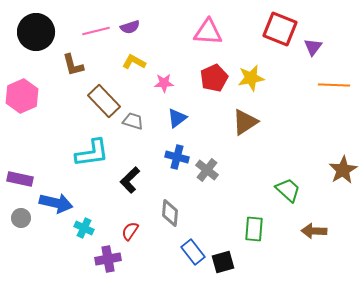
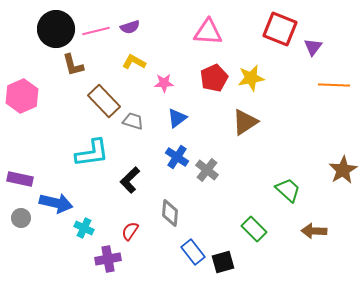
black circle: moved 20 px right, 3 px up
blue cross: rotated 20 degrees clockwise
green rectangle: rotated 50 degrees counterclockwise
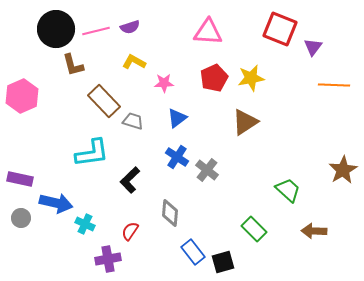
cyan cross: moved 1 px right, 4 px up
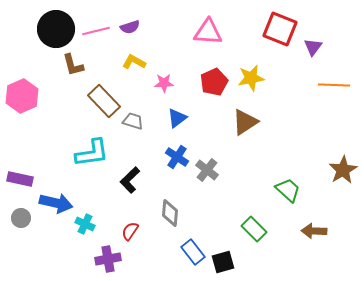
red pentagon: moved 4 px down
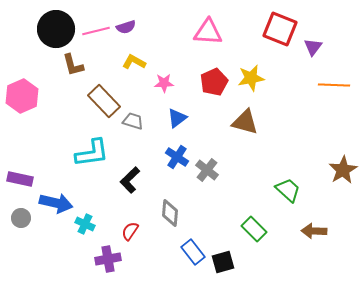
purple semicircle: moved 4 px left
brown triangle: rotated 48 degrees clockwise
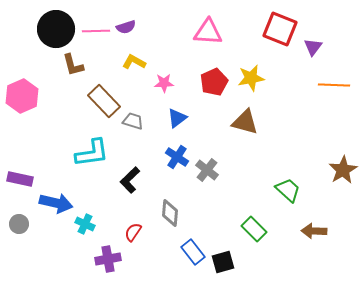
pink line: rotated 12 degrees clockwise
gray circle: moved 2 px left, 6 px down
red semicircle: moved 3 px right, 1 px down
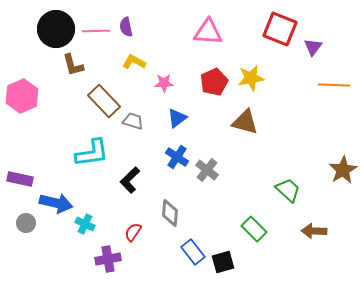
purple semicircle: rotated 96 degrees clockwise
gray circle: moved 7 px right, 1 px up
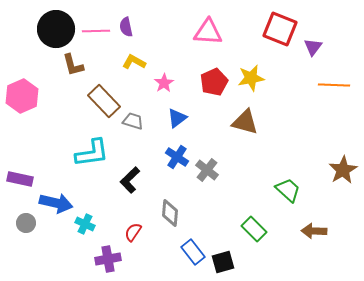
pink star: rotated 30 degrees counterclockwise
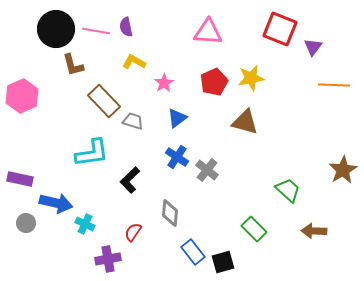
pink line: rotated 12 degrees clockwise
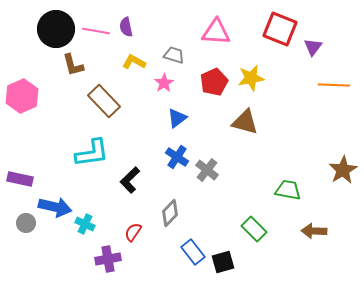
pink triangle: moved 8 px right
gray trapezoid: moved 41 px right, 66 px up
green trapezoid: rotated 32 degrees counterclockwise
blue arrow: moved 1 px left, 4 px down
gray diamond: rotated 40 degrees clockwise
